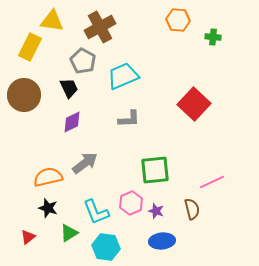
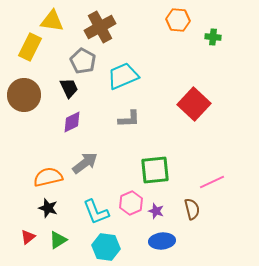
green triangle: moved 11 px left, 7 px down
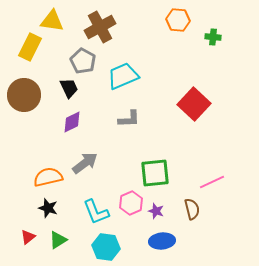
green square: moved 3 px down
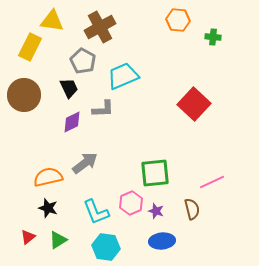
gray L-shape: moved 26 px left, 10 px up
